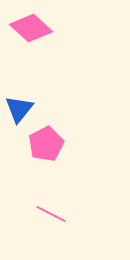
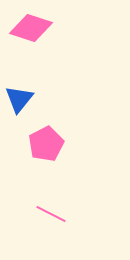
pink diamond: rotated 24 degrees counterclockwise
blue triangle: moved 10 px up
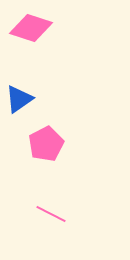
blue triangle: rotated 16 degrees clockwise
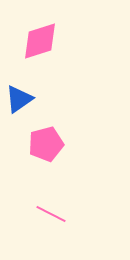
pink diamond: moved 9 px right, 13 px down; rotated 36 degrees counterclockwise
pink pentagon: rotated 12 degrees clockwise
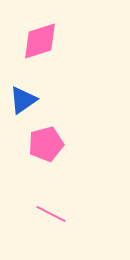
blue triangle: moved 4 px right, 1 px down
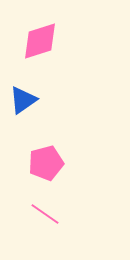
pink pentagon: moved 19 px down
pink line: moved 6 px left; rotated 8 degrees clockwise
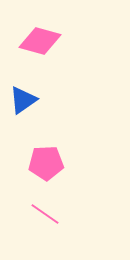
pink diamond: rotated 33 degrees clockwise
pink pentagon: rotated 12 degrees clockwise
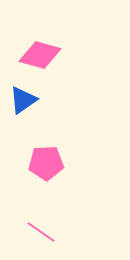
pink diamond: moved 14 px down
pink line: moved 4 px left, 18 px down
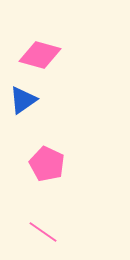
pink pentagon: moved 1 px right, 1 px down; rotated 28 degrees clockwise
pink line: moved 2 px right
